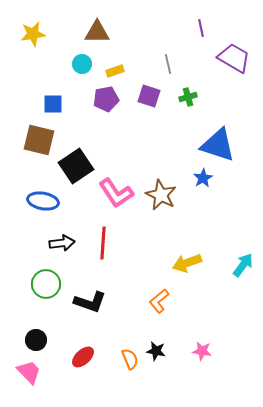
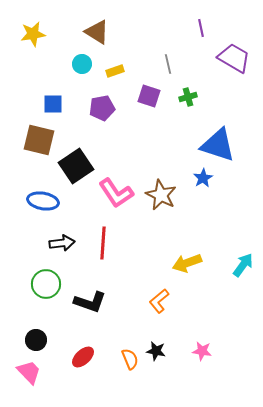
brown triangle: rotated 32 degrees clockwise
purple pentagon: moved 4 px left, 9 px down
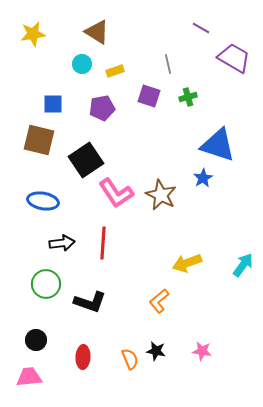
purple line: rotated 48 degrees counterclockwise
black square: moved 10 px right, 6 px up
red ellipse: rotated 45 degrees counterclockwise
pink trapezoid: moved 5 px down; rotated 52 degrees counterclockwise
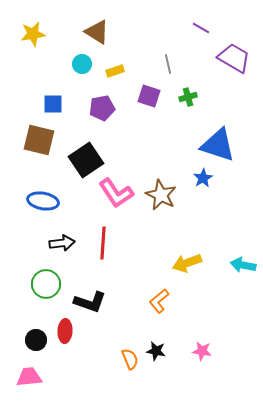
cyan arrow: rotated 115 degrees counterclockwise
red ellipse: moved 18 px left, 26 px up
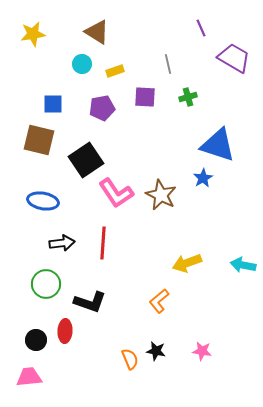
purple line: rotated 36 degrees clockwise
purple square: moved 4 px left, 1 px down; rotated 15 degrees counterclockwise
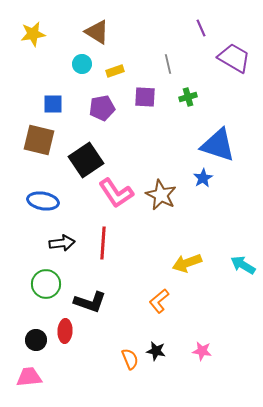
cyan arrow: rotated 20 degrees clockwise
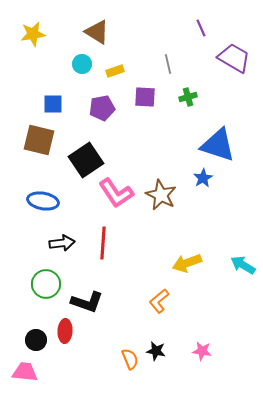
black L-shape: moved 3 px left
pink trapezoid: moved 4 px left, 5 px up; rotated 12 degrees clockwise
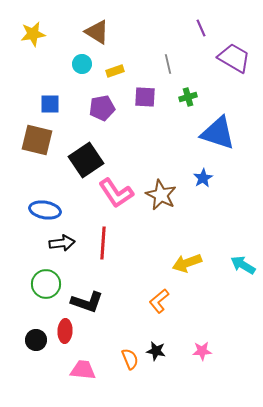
blue square: moved 3 px left
brown square: moved 2 px left
blue triangle: moved 12 px up
blue ellipse: moved 2 px right, 9 px down
pink star: rotated 12 degrees counterclockwise
pink trapezoid: moved 58 px right, 2 px up
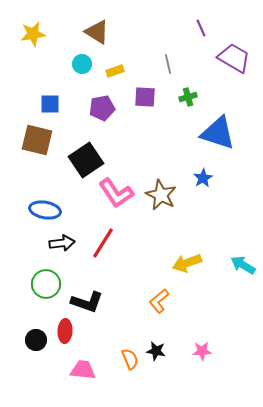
red line: rotated 28 degrees clockwise
